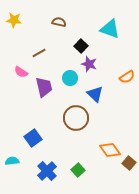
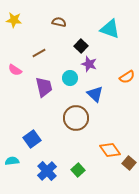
pink semicircle: moved 6 px left, 2 px up
blue square: moved 1 px left, 1 px down
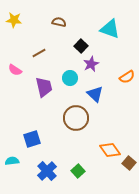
purple star: moved 2 px right; rotated 28 degrees clockwise
blue square: rotated 18 degrees clockwise
green square: moved 1 px down
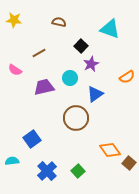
purple trapezoid: rotated 90 degrees counterclockwise
blue triangle: rotated 42 degrees clockwise
blue square: rotated 18 degrees counterclockwise
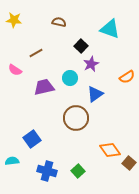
brown line: moved 3 px left
blue cross: rotated 30 degrees counterclockwise
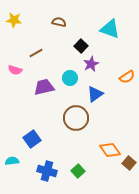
pink semicircle: rotated 16 degrees counterclockwise
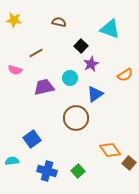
orange semicircle: moved 2 px left, 2 px up
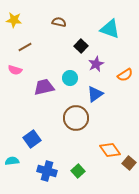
brown line: moved 11 px left, 6 px up
purple star: moved 5 px right
